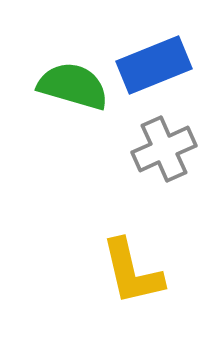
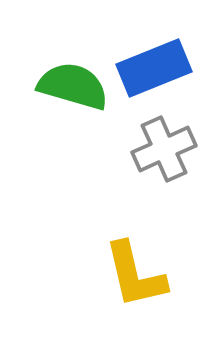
blue rectangle: moved 3 px down
yellow L-shape: moved 3 px right, 3 px down
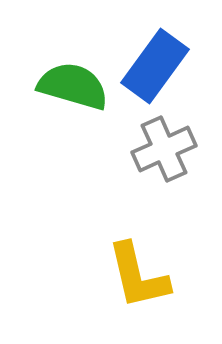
blue rectangle: moved 1 px right, 2 px up; rotated 32 degrees counterclockwise
yellow L-shape: moved 3 px right, 1 px down
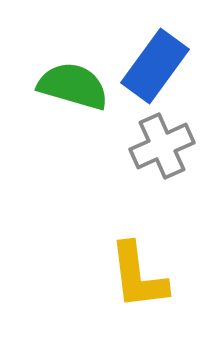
gray cross: moved 2 px left, 3 px up
yellow L-shape: rotated 6 degrees clockwise
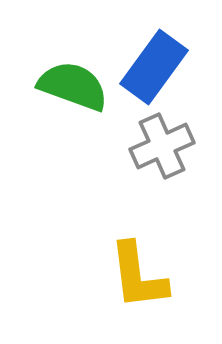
blue rectangle: moved 1 px left, 1 px down
green semicircle: rotated 4 degrees clockwise
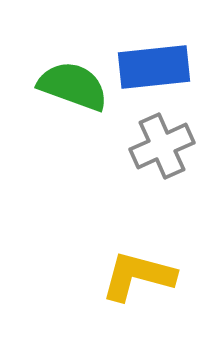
blue rectangle: rotated 48 degrees clockwise
yellow L-shape: rotated 112 degrees clockwise
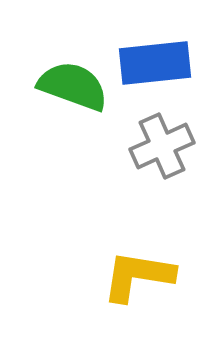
blue rectangle: moved 1 px right, 4 px up
yellow L-shape: rotated 6 degrees counterclockwise
